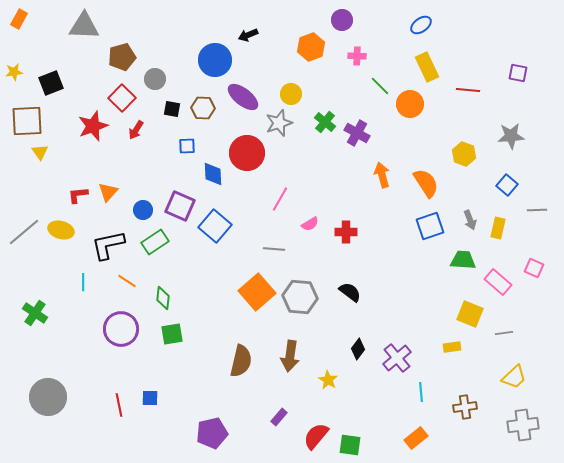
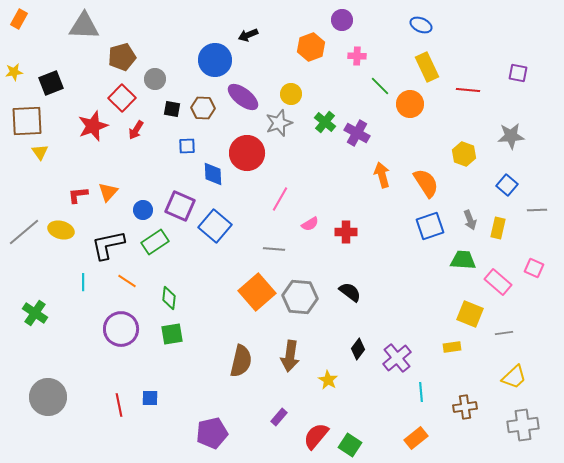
blue ellipse at (421, 25): rotated 60 degrees clockwise
green diamond at (163, 298): moved 6 px right
green square at (350, 445): rotated 25 degrees clockwise
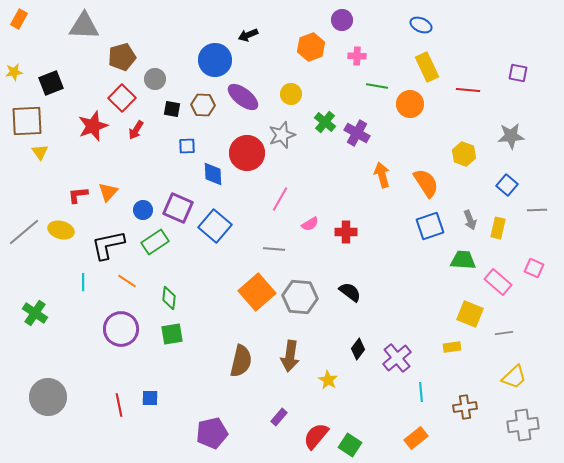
green line at (380, 86): moved 3 px left; rotated 35 degrees counterclockwise
brown hexagon at (203, 108): moved 3 px up
gray star at (279, 123): moved 3 px right, 12 px down
purple square at (180, 206): moved 2 px left, 2 px down
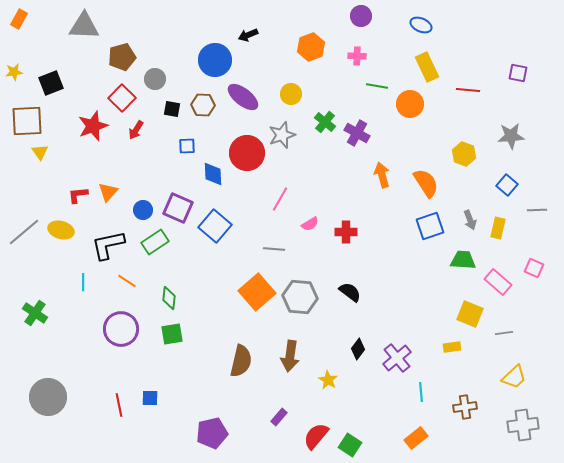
purple circle at (342, 20): moved 19 px right, 4 px up
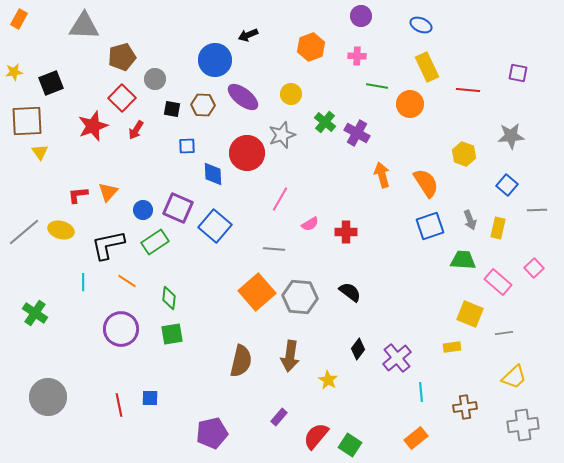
pink square at (534, 268): rotated 24 degrees clockwise
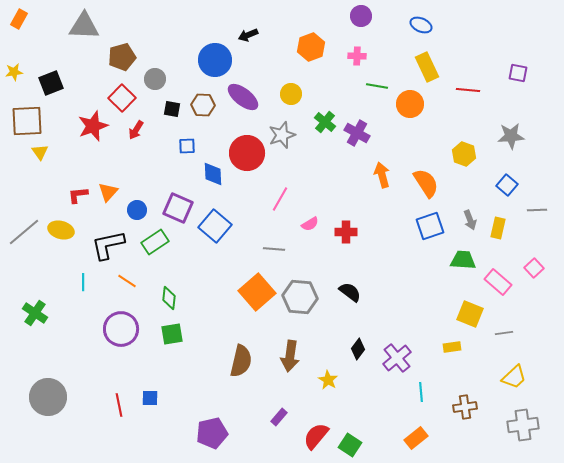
blue circle at (143, 210): moved 6 px left
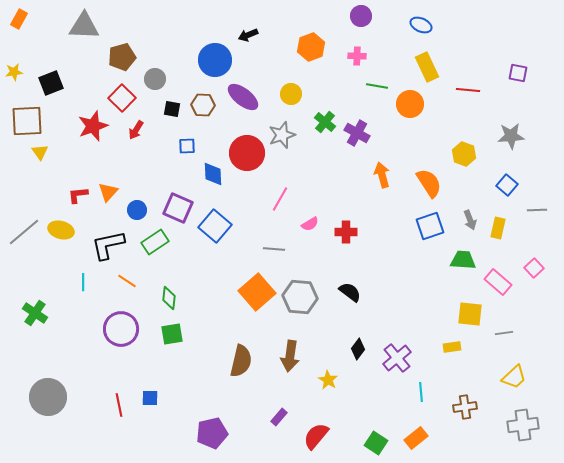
orange semicircle at (426, 183): moved 3 px right
yellow square at (470, 314): rotated 16 degrees counterclockwise
green square at (350, 445): moved 26 px right, 2 px up
